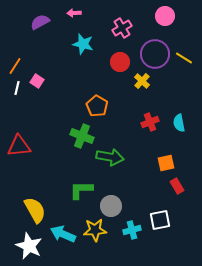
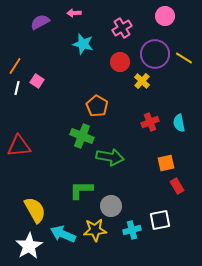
white star: rotated 16 degrees clockwise
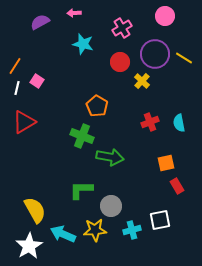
red triangle: moved 5 px right, 24 px up; rotated 25 degrees counterclockwise
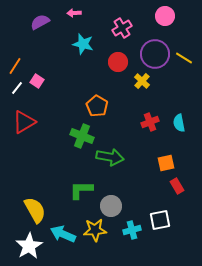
red circle: moved 2 px left
white line: rotated 24 degrees clockwise
